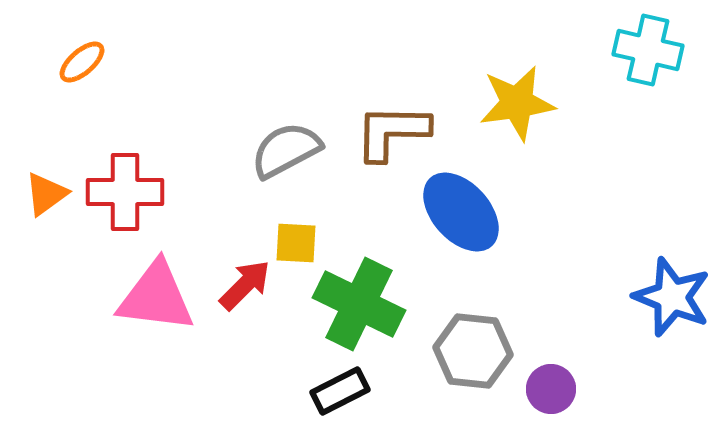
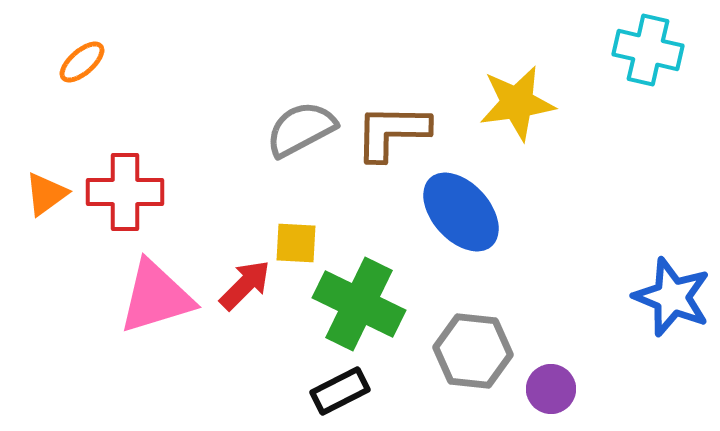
gray semicircle: moved 15 px right, 21 px up
pink triangle: rotated 24 degrees counterclockwise
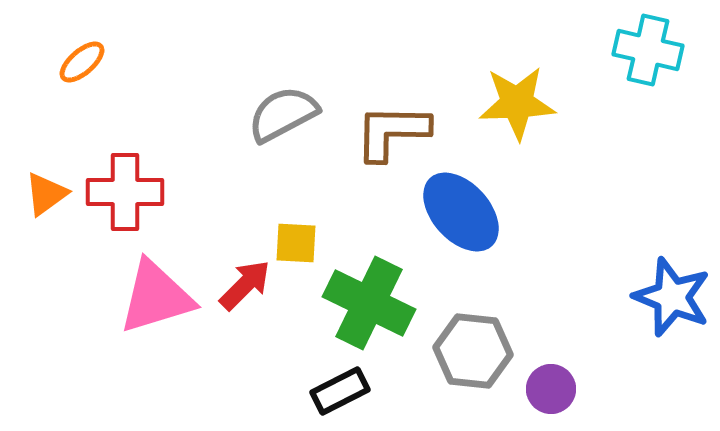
yellow star: rotated 6 degrees clockwise
gray semicircle: moved 18 px left, 15 px up
green cross: moved 10 px right, 1 px up
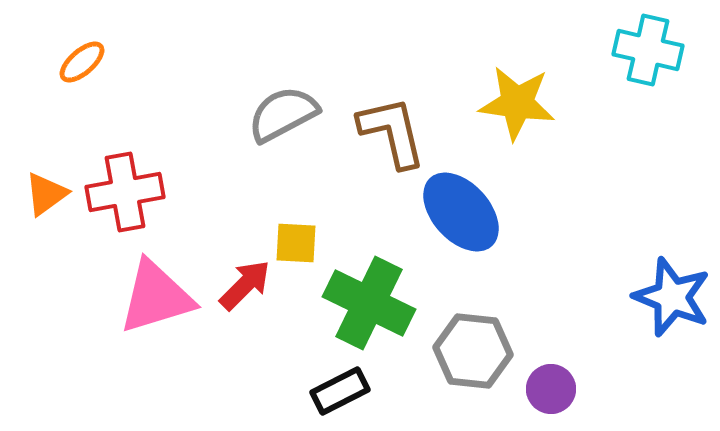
yellow star: rotated 10 degrees clockwise
brown L-shape: rotated 76 degrees clockwise
red cross: rotated 10 degrees counterclockwise
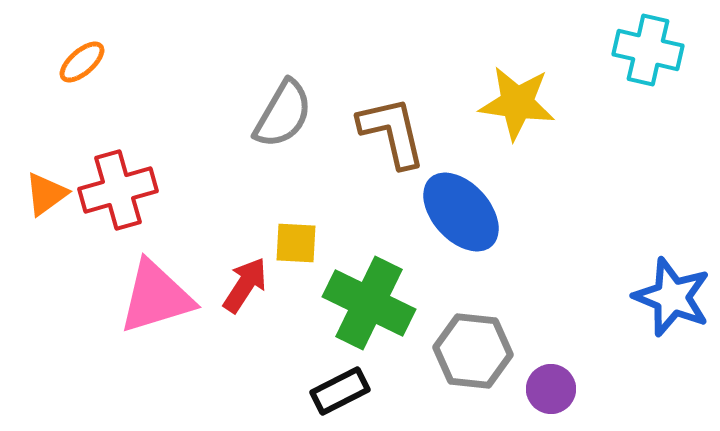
gray semicircle: rotated 148 degrees clockwise
red cross: moved 7 px left, 2 px up; rotated 6 degrees counterclockwise
red arrow: rotated 12 degrees counterclockwise
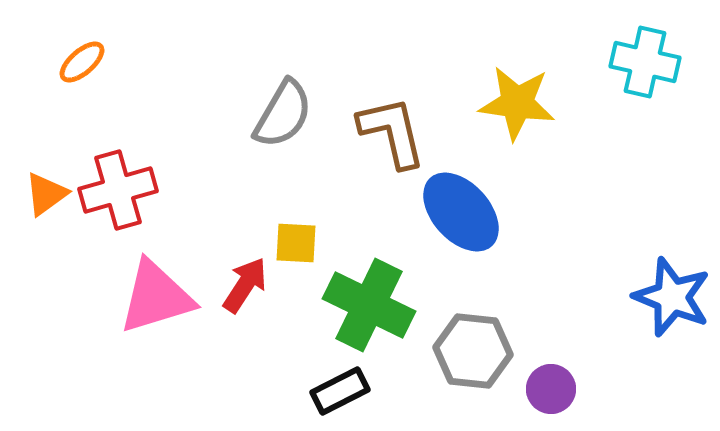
cyan cross: moved 3 px left, 12 px down
green cross: moved 2 px down
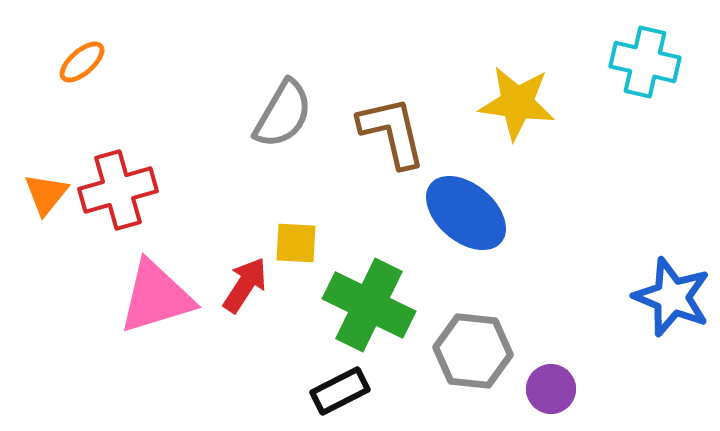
orange triangle: rotated 15 degrees counterclockwise
blue ellipse: moved 5 px right, 1 px down; rotated 8 degrees counterclockwise
